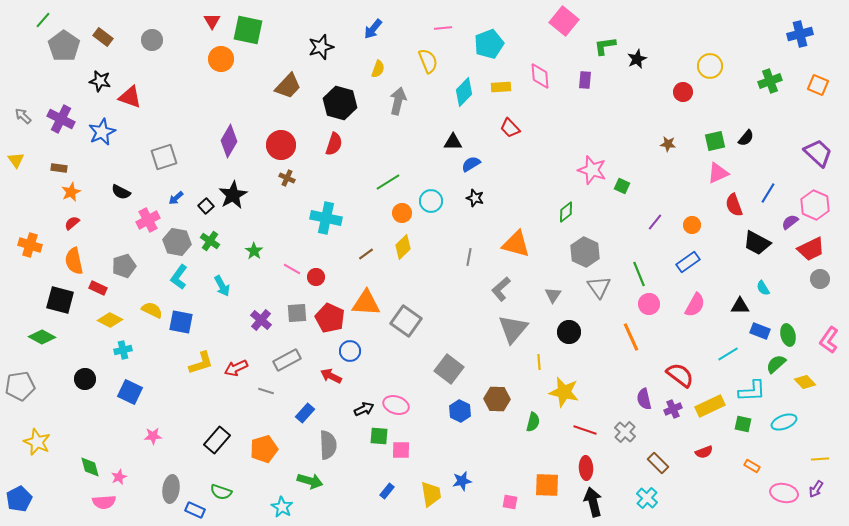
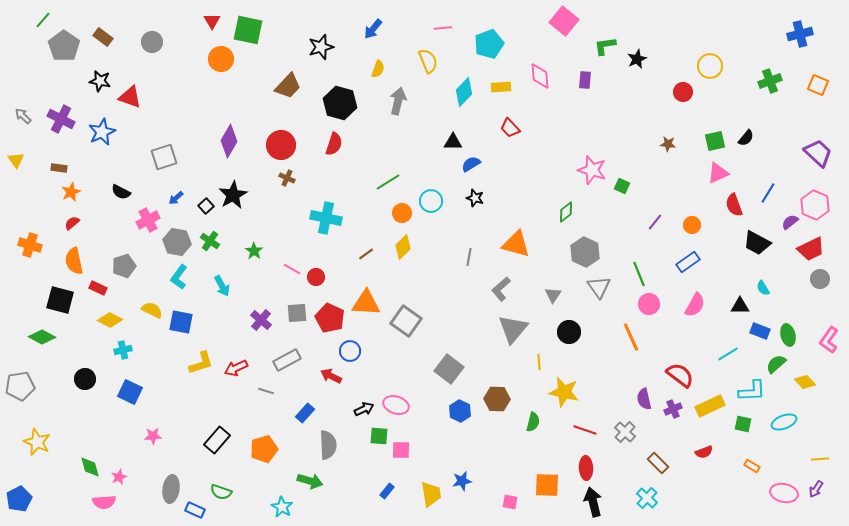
gray circle at (152, 40): moved 2 px down
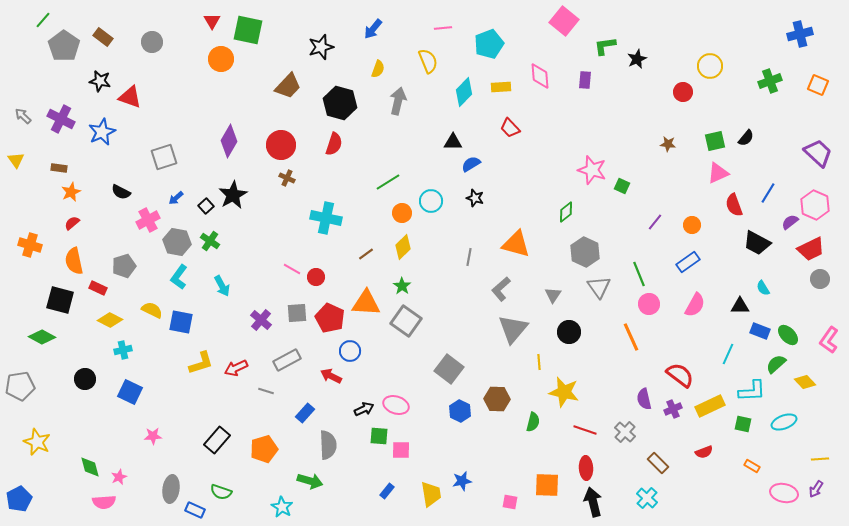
green star at (254, 251): moved 148 px right, 35 px down
green ellipse at (788, 335): rotated 30 degrees counterclockwise
cyan line at (728, 354): rotated 35 degrees counterclockwise
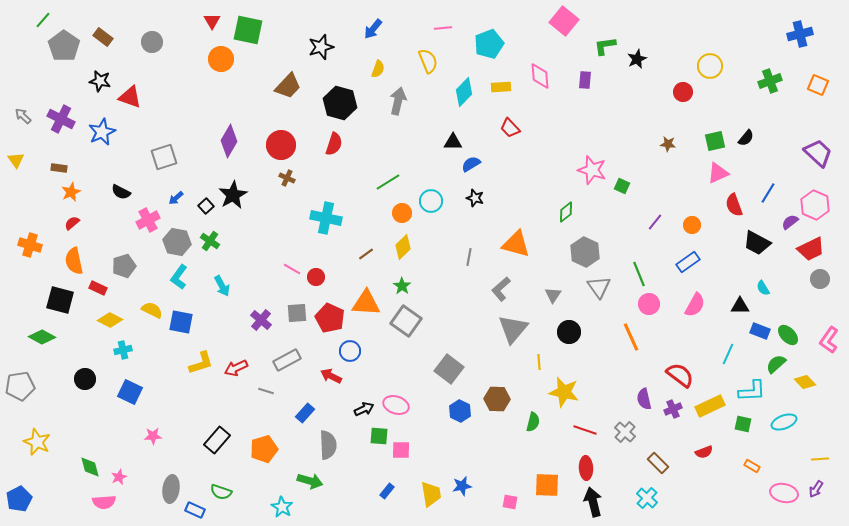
blue star at (462, 481): moved 5 px down
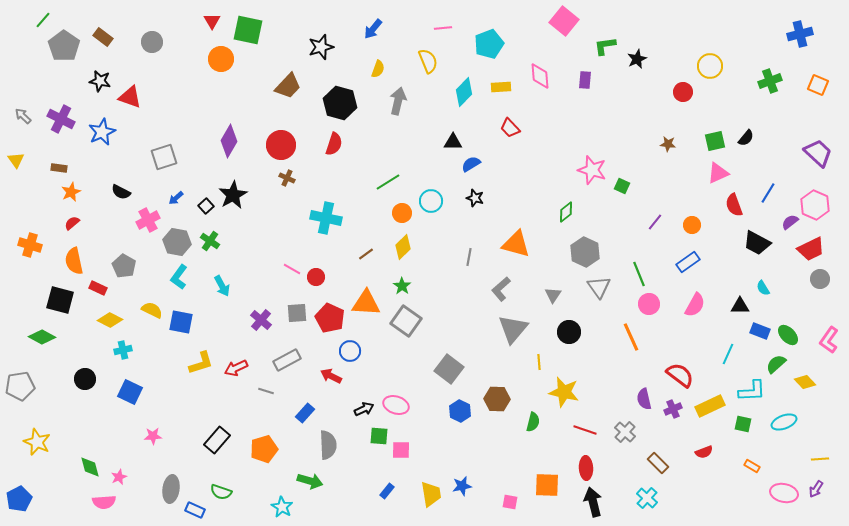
gray pentagon at (124, 266): rotated 25 degrees counterclockwise
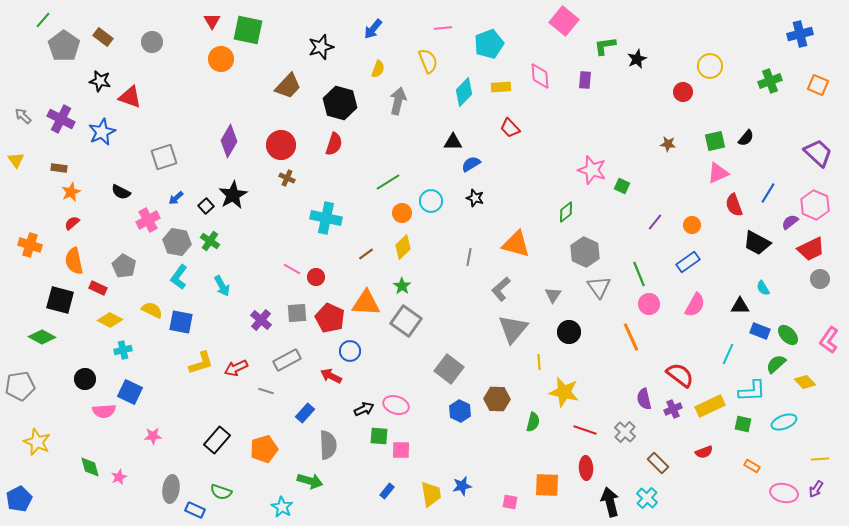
pink semicircle at (104, 502): moved 91 px up
black arrow at (593, 502): moved 17 px right
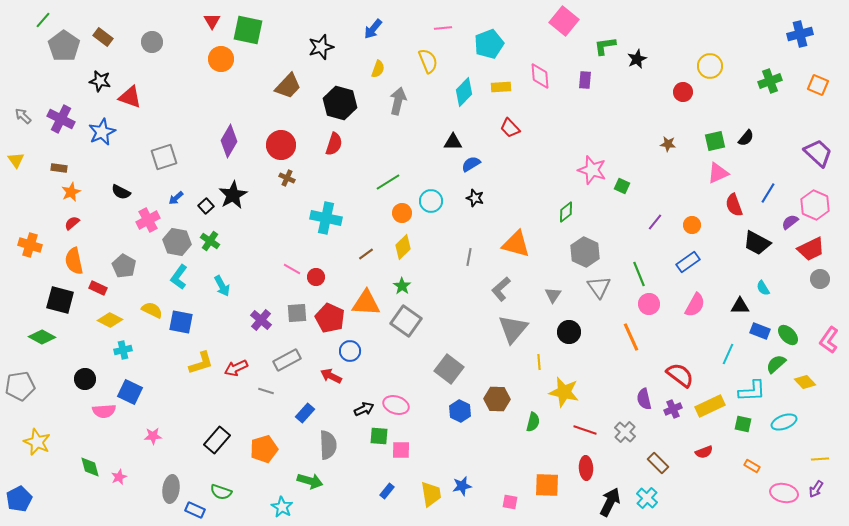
black arrow at (610, 502): rotated 40 degrees clockwise
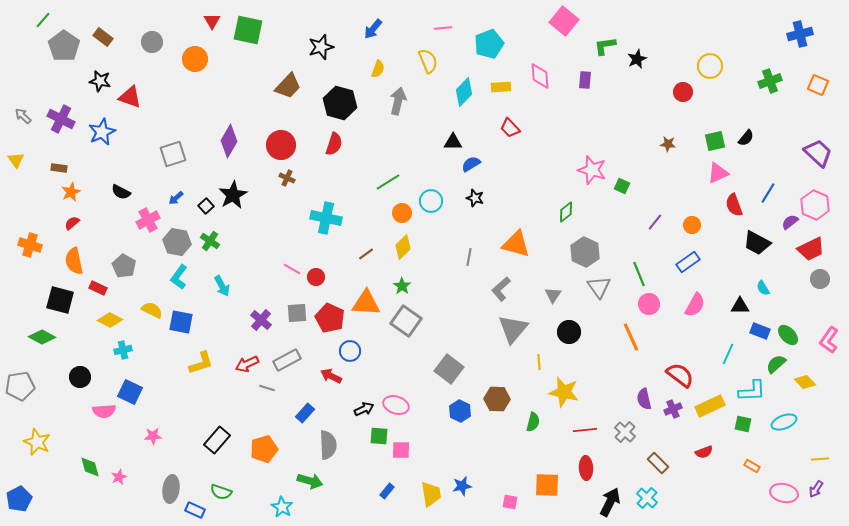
orange circle at (221, 59): moved 26 px left
gray square at (164, 157): moved 9 px right, 3 px up
red arrow at (236, 368): moved 11 px right, 4 px up
black circle at (85, 379): moved 5 px left, 2 px up
gray line at (266, 391): moved 1 px right, 3 px up
red line at (585, 430): rotated 25 degrees counterclockwise
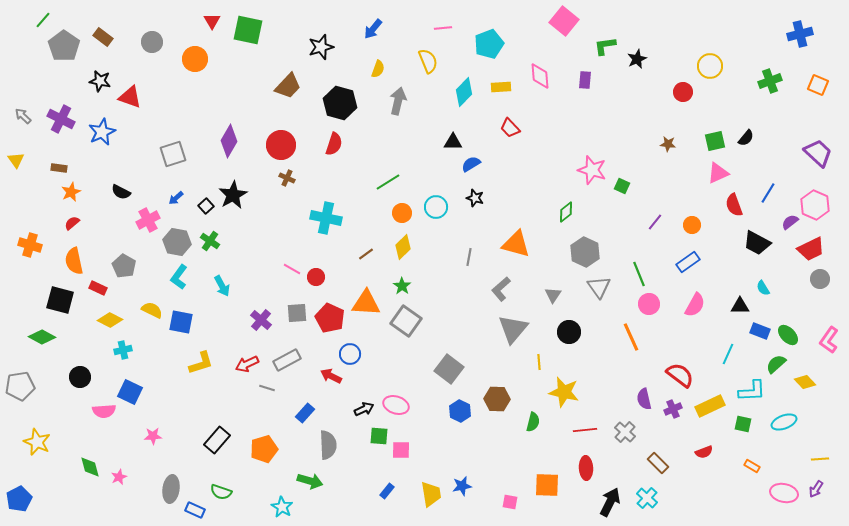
cyan circle at (431, 201): moved 5 px right, 6 px down
blue circle at (350, 351): moved 3 px down
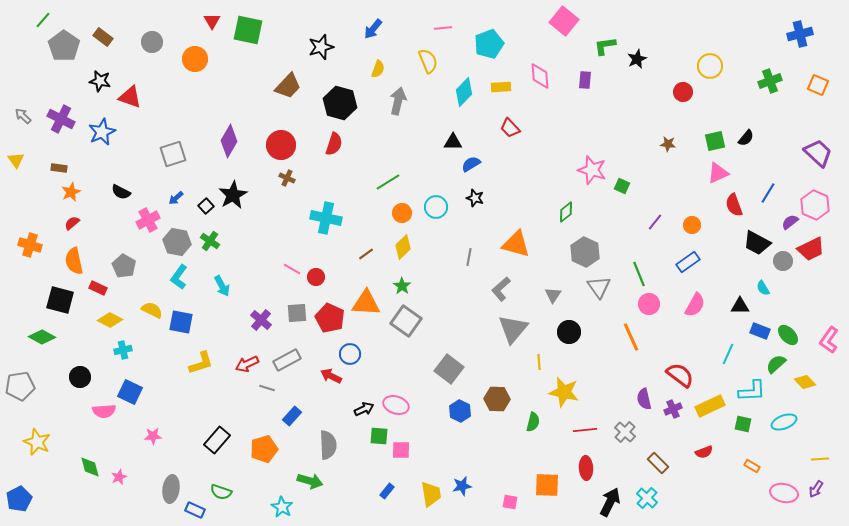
gray circle at (820, 279): moved 37 px left, 18 px up
blue rectangle at (305, 413): moved 13 px left, 3 px down
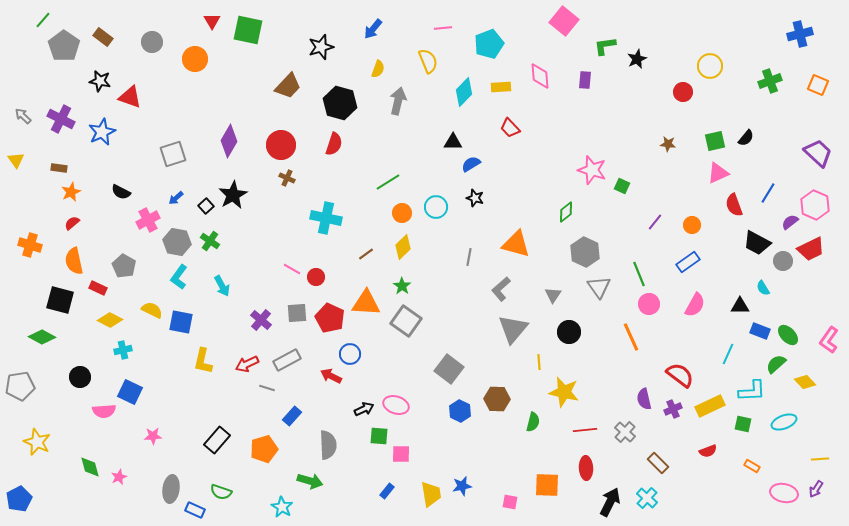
yellow L-shape at (201, 363): moved 2 px right, 2 px up; rotated 120 degrees clockwise
pink square at (401, 450): moved 4 px down
red semicircle at (704, 452): moved 4 px right, 1 px up
